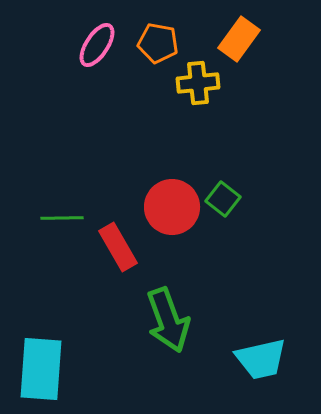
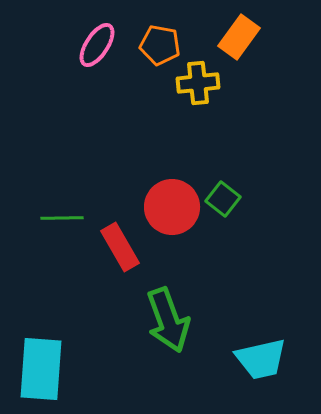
orange rectangle: moved 2 px up
orange pentagon: moved 2 px right, 2 px down
red rectangle: moved 2 px right
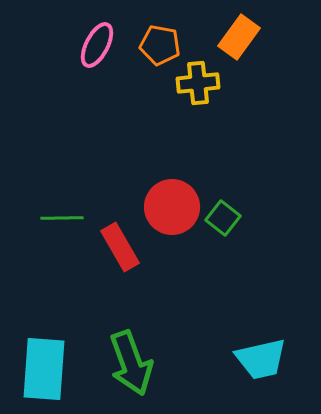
pink ellipse: rotated 6 degrees counterclockwise
green square: moved 19 px down
green arrow: moved 37 px left, 43 px down
cyan rectangle: moved 3 px right
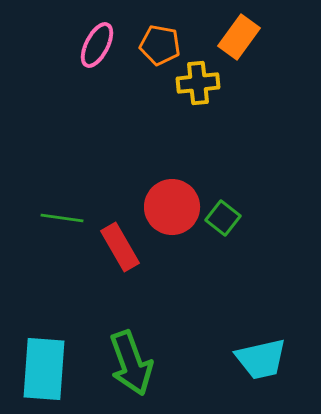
green line: rotated 9 degrees clockwise
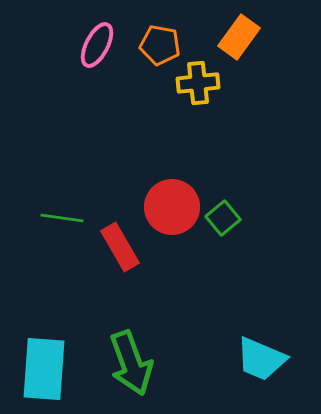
green square: rotated 12 degrees clockwise
cyan trapezoid: rotated 36 degrees clockwise
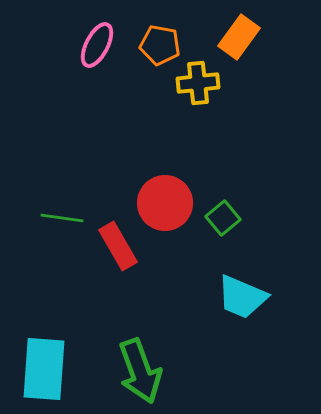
red circle: moved 7 px left, 4 px up
red rectangle: moved 2 px left, 1 px up
cyan trapezoid: moved 19 px left, 62 px up
green arrow: moved 9 px right, 8 px down
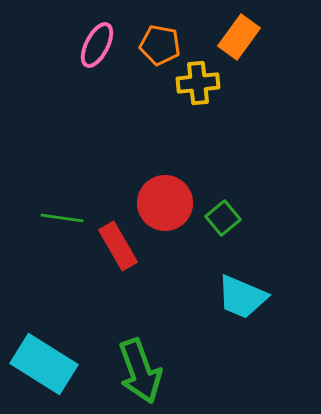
cyan rectangle: moved 5 px up; rotated 62 degrees counterclockwise
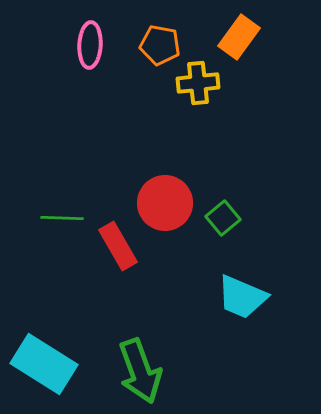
pink ellipse: moved 7 px left; rotated 24 degrees counterclockwise
green line: rotated 6 degrees counterclockwise
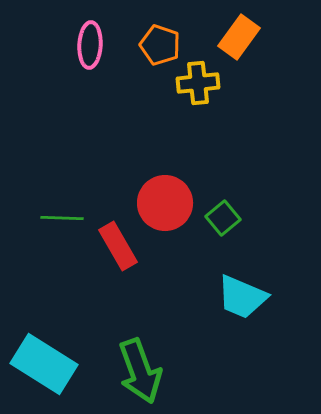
orange pentagon: rotated 9 degrees clockwise
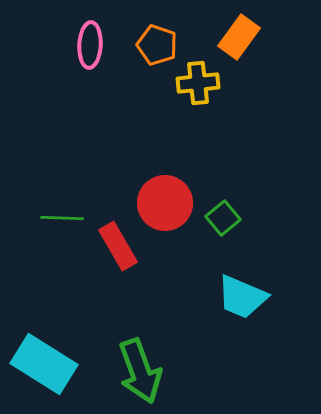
orange pentagon: moved 3 px left
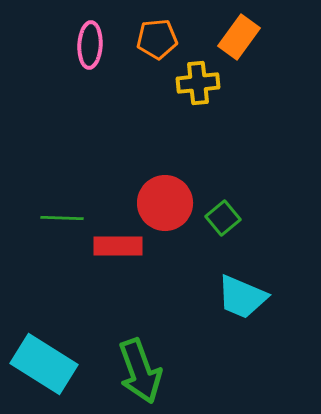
orange pentagon: moved 6 px up; rotated 24 degrees counterclockwise
red rectangle: rotated 60 degrees counterclockwise
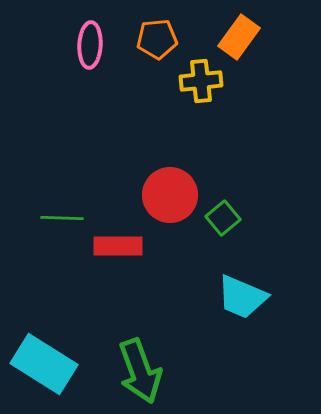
yellow cross: moved 3 px right, 2 px up
red circle: moved 5 px right, 8 px up
